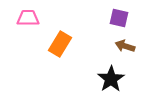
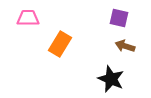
black star: rotated 16 degrees counterclockwise
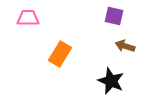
purple square: moved 5 px left, 2 px up
orange rectangle: moved 10 px down
black star: moved 2 px down
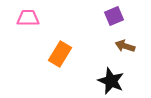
purple square: rotated 36 degrees counterclockwise
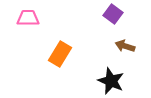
purple square: moved 1 px left, 2 px up; rotated 30 degrees counterclockwise
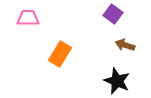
brown arrow: moved 1 px up
black star: moved 6 px right
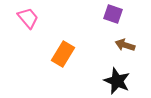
purple square: rotated 18 degrees counterclockwise
pink trapezoid: rotated 50 degrees clockwise
orange rectangle: moved 3 px right
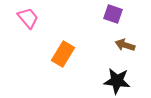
black star: rotated 16 degrees counterclockwise
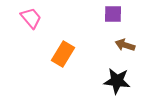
purple square: rotated 18 degrees counterclockwise
pink trapezoid: moved 3 px right
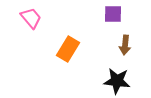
brown arrow: rotated 102 degrees counterclockwise
orange rectangle: moved 5 px right, 5 px up
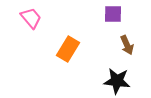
brown arrow: moved 2 px right; rotated 30 degrees counterclockwise
